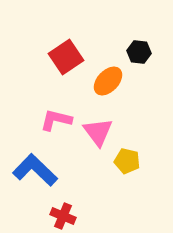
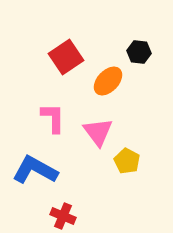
pink L-shape: moved 3 px left, 2 px up; rotated 76 degrees clockwise
yellow pentagon: rotated 15 degrees clockwise
blue L-shape: rotated 15 degrees counterclockwise
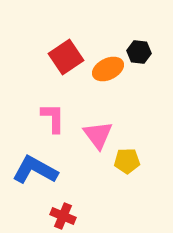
orange ellipse: moved 12 px up; rotated 20 degrees clockwise
pink triangle: moved 3 px down
yellow pentagon: rotated 30 degrees counterclockwise
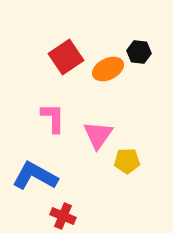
pink triangle: rotated 12 degrees clockwise
blue L-shape: moved 6 px down
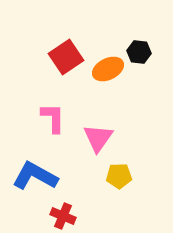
pink triangle: moved 3 px down
yellow pentagon: moved 8 px left, 15 px down
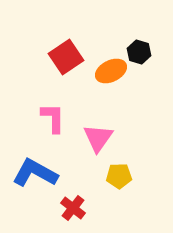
black hexagon: rotated 10 degrees clockwise
orange ellipse: moved 3 px right, 2 px down
blue L-shape: moved 3 px up
red cross: moved 10 px right, 8 px up; rotated 15 degrees clockwise
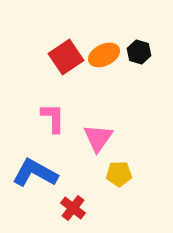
orange ellipse: moved 7 px left, 16 px up
yellow pentagon: moved 2 px up
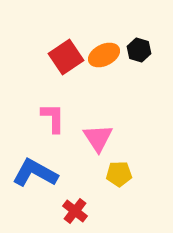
black hexagon: moved 2 px up
pink triangle: rotated 8 degrees counterclockwise
red cross: moved 2 px right, 3 px down
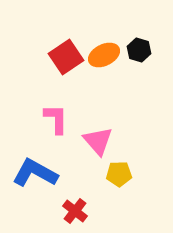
pink L-shape: moved 3 px right, 1 px down
pink triangle: moved 3 px down; rotated 8 degrees counterclockwise
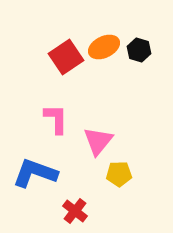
orange ellipse: moved 8 px up
pink triangle: rotated 20 degrees clockwise
blue L-shape: rotated 9 degrees counterclockwise
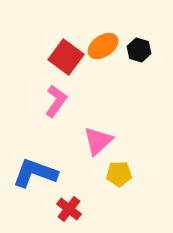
orange ellipse: moved 1 px left, 1 px up; rotated 8 degrees counterclockwise
red square: rotated 20 degrees counterclockwise
pink L-shape: moved 18 px up; rotated 36 degrees clockwise
pink triangle: rotated 8 degrees clockwise
red cross: moved 6 px left, 2 px up
